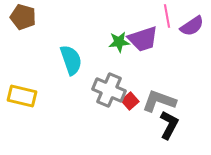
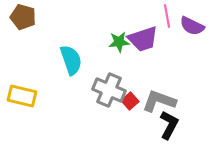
purple semicircle: rotated 60 degrees clockwise
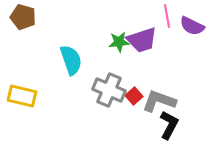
purple trapezoid: moved 1 px left, 1 px down
red square: moved 4 px right, 5 px up
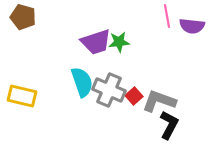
purple semicircle: rotated 20 degrees counterclockwise
purple trapezoid: moved 46 px left, 2 px down
cyan semicircle: moved 11 px right, 22 px down
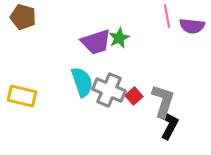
green star: moved 4 px up; rotated 20 degrees counterclockwise
gray L-shape: moved 4 px right; rotated 88 degrees clockwise
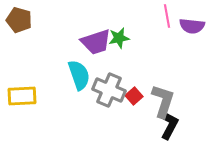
brown pentagon: moved 4 px left, 3 px down
green star: rotated 15 degrees clockwise
cyan semicircle: moved 3 px left, 7 px up
yellow rectangle: rotated 16 degrees counterclockwise
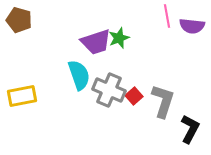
green star: rotated 10 degrees counterclockwise
yellow rectangle: rotated 8 degrees counterclockwise
black L-shape: moved 21 px right, 4 px down
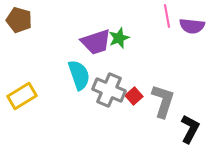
yellow rectangle: rotated 20 degrees counterclockwise
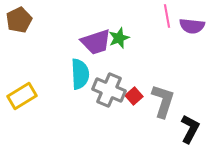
brown pentagon: rotated 30 degrees clockwise
cyan semicircle: moved 1 px right, 1 px up; rotated 16 degrees clockwise
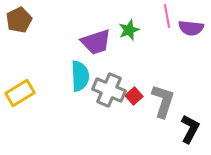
purple semicircle: moved 1 px left, 2 px down
green star: moved 10 px right, 8 px up
cyan semicircle: moved 2 px down
yellow rectangle: moved 2 px left, 3 px up
